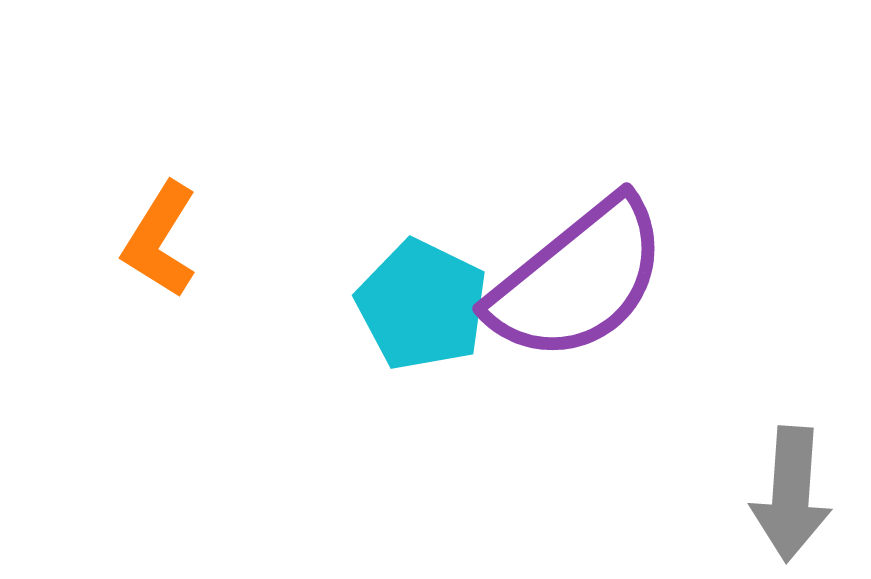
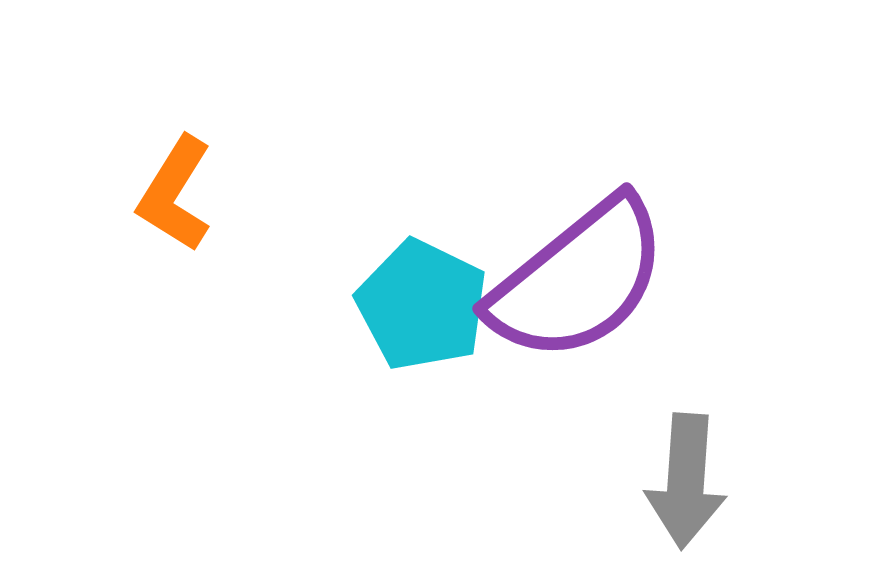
orange L-shape: moved 15 px right, 46 px up
gray arrow: moved 105 px left, 13 px up
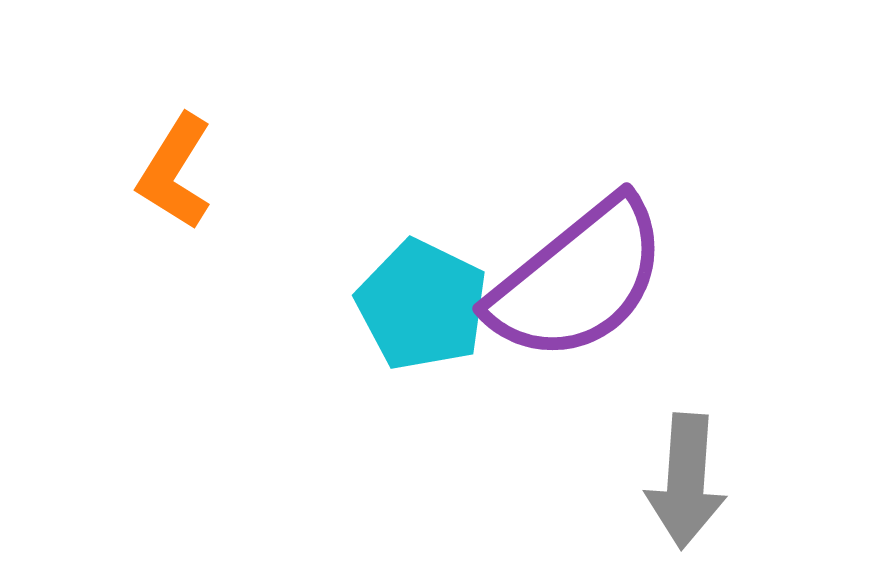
orange L-shape: moved 22 px up
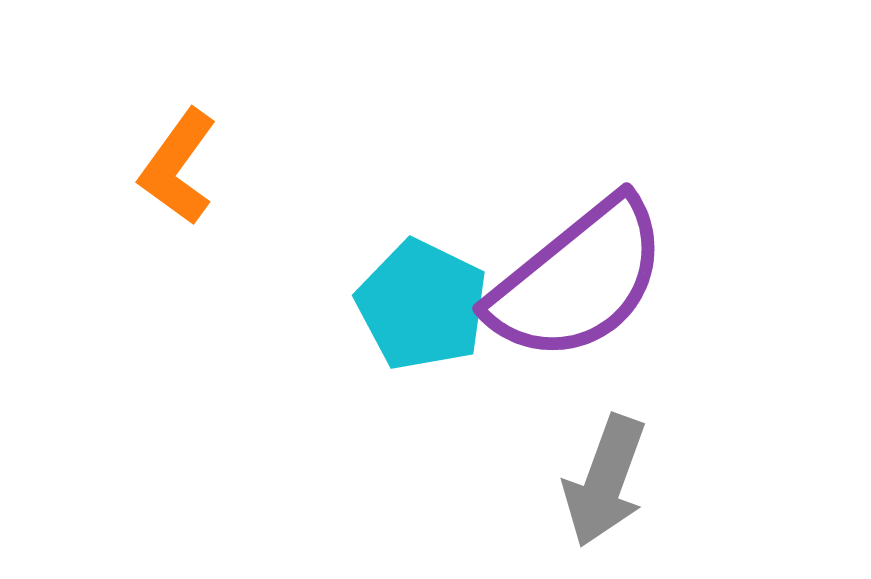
orange L-shape: moved 3 px right, 5 px up; rotated 4 degrees clockwise
gray arrow: moved 81 px left; rotated 16 degrees clockwise
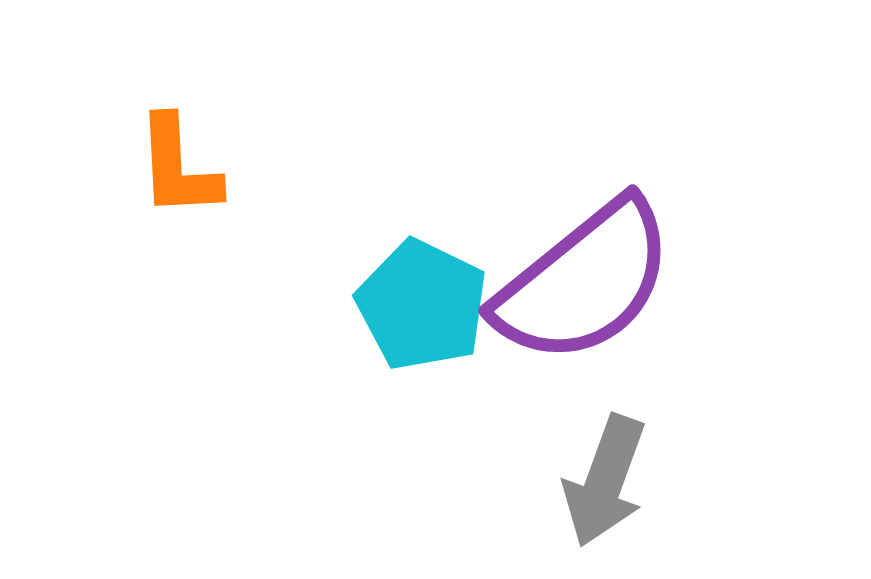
orange L-shape: rotated 39 degrees counterclockwise
purple semicircle: moved 6 px right, 2 px down
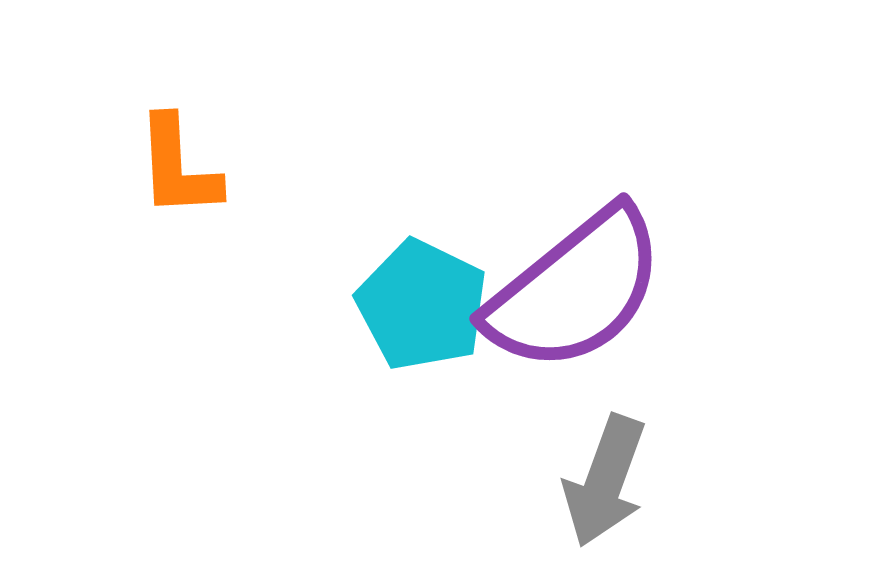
purple semicircle: moved 9 px left, 8 px down
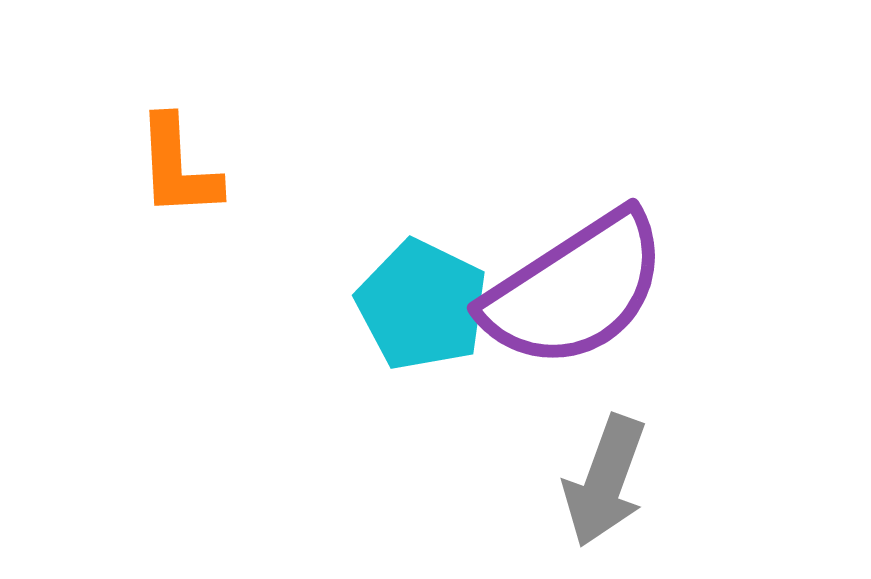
purple semicircle: rotated 6 degrees clockwise
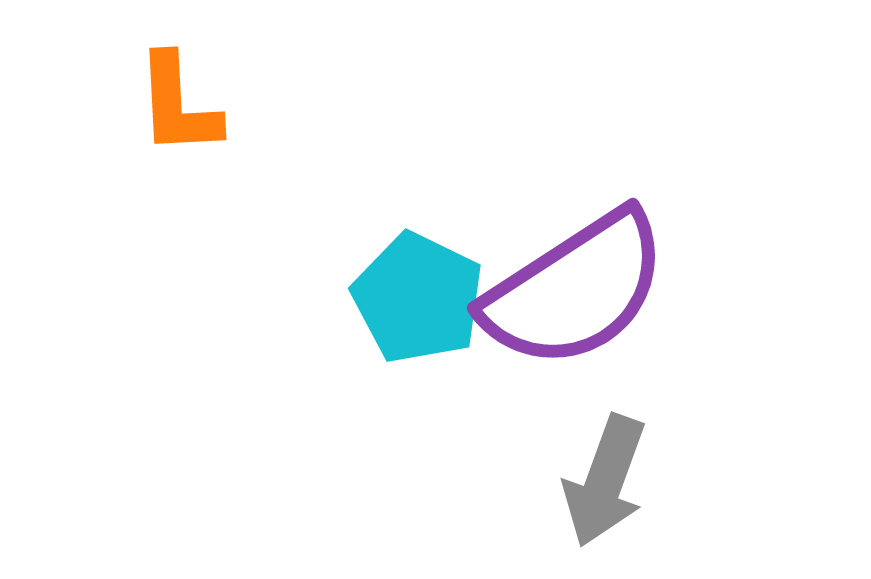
orange L-shape: moved 62 px up
cyan pentagon: moved 4 px left, 7 px up
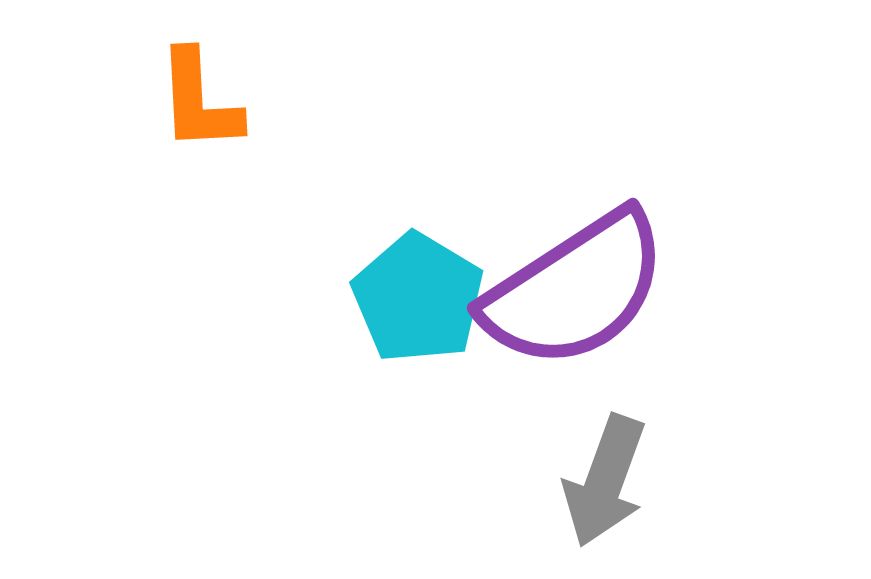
orange L-shape: moved 21 px right, 4 px up
cyan pentagon: rotated 5 degrees clockwise
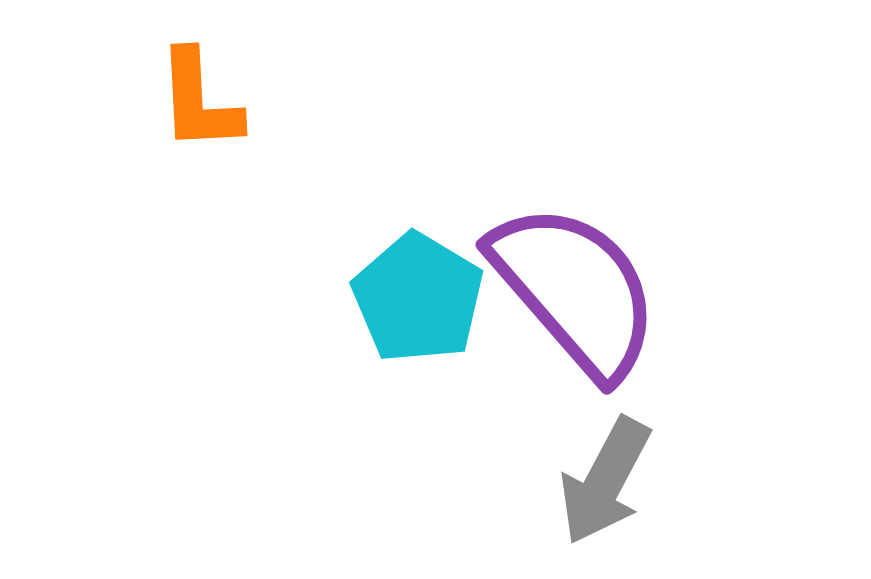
purple semicircle: rotated 98 degrees counterclockwise
gray arrow: rotated 8 degrees clockwise
